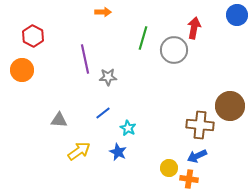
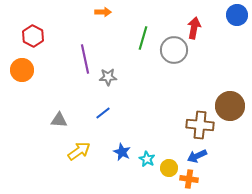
cyan star: moved 19 px right, 31 px down
blue star: moved 4 px right
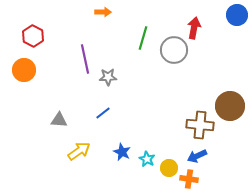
orange circle: moved 2 px right
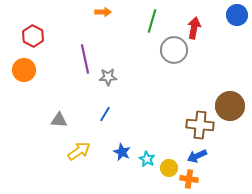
green line: moved 9 px right, 17 px up
blue line: moved 2 px right, 1 px down; rotated 21 degrees counterclockwise
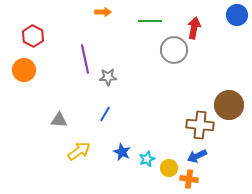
green line: moved 2 px left; rotated 75 degrees clockwise
brown circle: moved 1 px left, 1 px up
cyan star: rotated 21 degrees clockwise
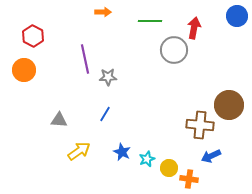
blue circle: moved 1 px down
blue arrow: moved 14 px right
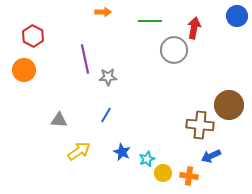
blue line: moved 1 px right, 1 px down
yellow circle: moved 6 px left, 5 px down
orange cross: moved 3 px up
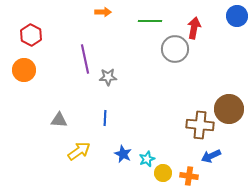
red hexagon: moved 2 px left, 1 px up
gray circle: moved 1 px right, 1 px up
brown circle: moved 4 px down
blue line: moved 1 px left, 3 px down; rotated 28 degrees counterclockwise
blue star: moved 1 px right, 2 px down
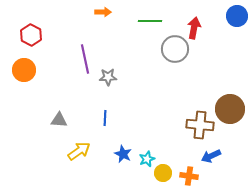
brown circle: moved 1 px right
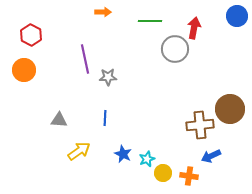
brown cross: rotated 12 degrees counterclockwise
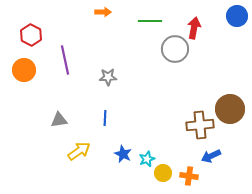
purple line: moved 20 px left, 1 px down
gray triangle: rotated 12 degrees counterclockwise
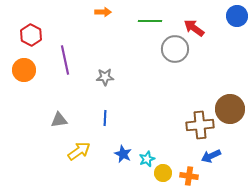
red arrow: rotated 65 degrees counterclockwise
gray star: moved 3 px left
